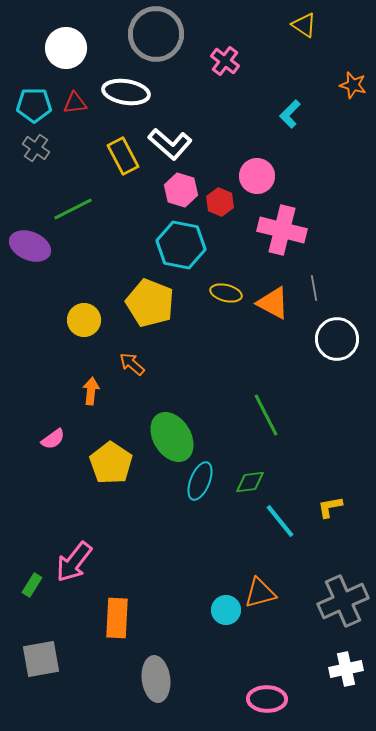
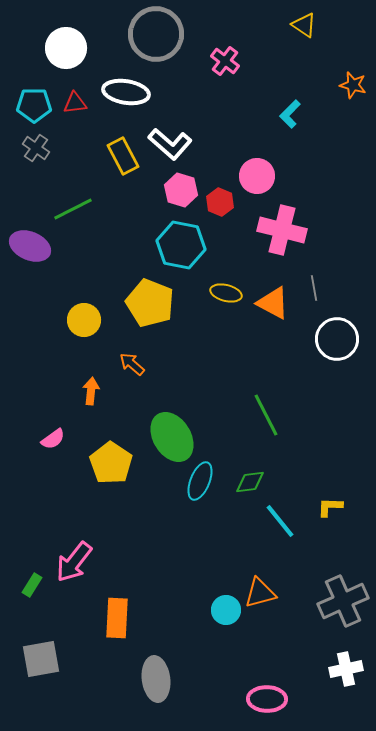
yellow L-shape at (330, 507): rotated 12 degrees clockwise
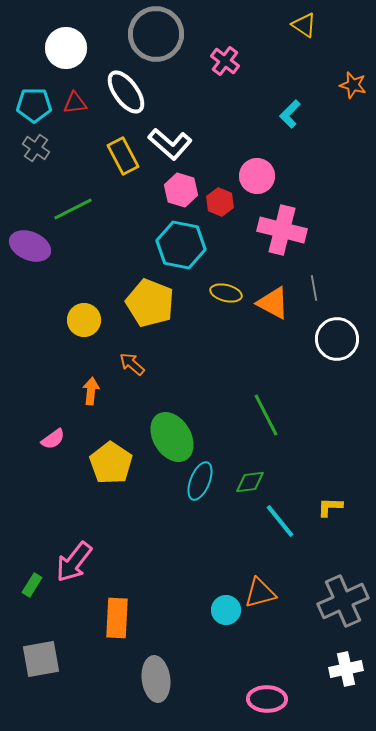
white ellipse at (126, 92): rotated 45 degrees clockwise
